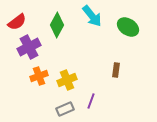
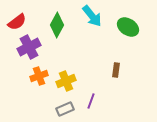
yellow cross: moved 1 px left, 1 px down
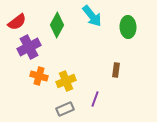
green ellipse: rotated 55 degrees clockwise
orange cross: rotated 36 degrees clockwise
purple line: moved 4 px right, 2 px up
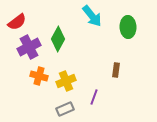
green diamond: moved 1 px right, 14 px down
purple line: moved 1 px left, 2 px up
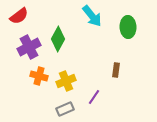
red semicircle: moved 2 px right, 6 px up
purple line: rotated 14 degrees clockwise
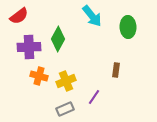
purple cross: rotated 25 degrees clockwise
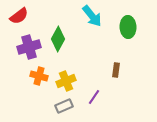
purple cross: rotated 15 degrees counterclockwise
gray rectangle: moved 1 px left, 3 px up
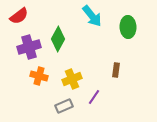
yellow cross: moved 6 px right, 2 px up
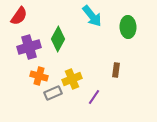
red semicircle: rotated 18 degrees counterclockwise
gray rectangle: moved 11 px left, 13 px up
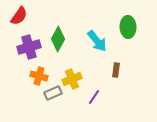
cyan arrow: moved 5 px right, 25 px down
